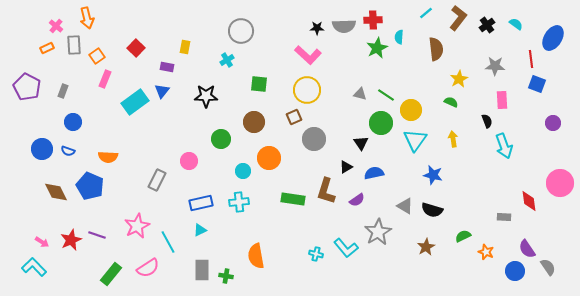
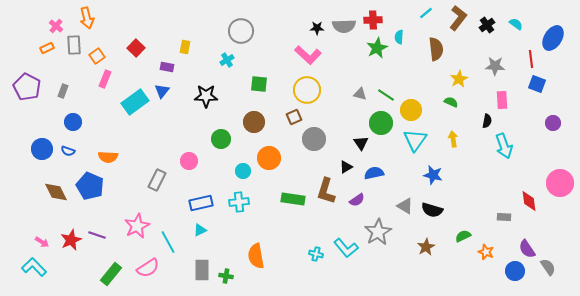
black semicircle at (487, 121): rotated 32 degrees clockwise
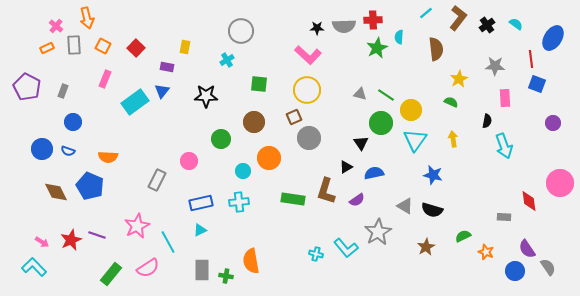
orange square at (97, 56): moved 6 px right, 10 px up; rotated 28 degrees counterclockwise
pink rectangle at (502, 100): moved 3 px right, 2 px up
gray circle at (314, 139): moved 5 px left, 1 px up
orange semicircle at (256, 256): moved 5 px left, 5 px down
